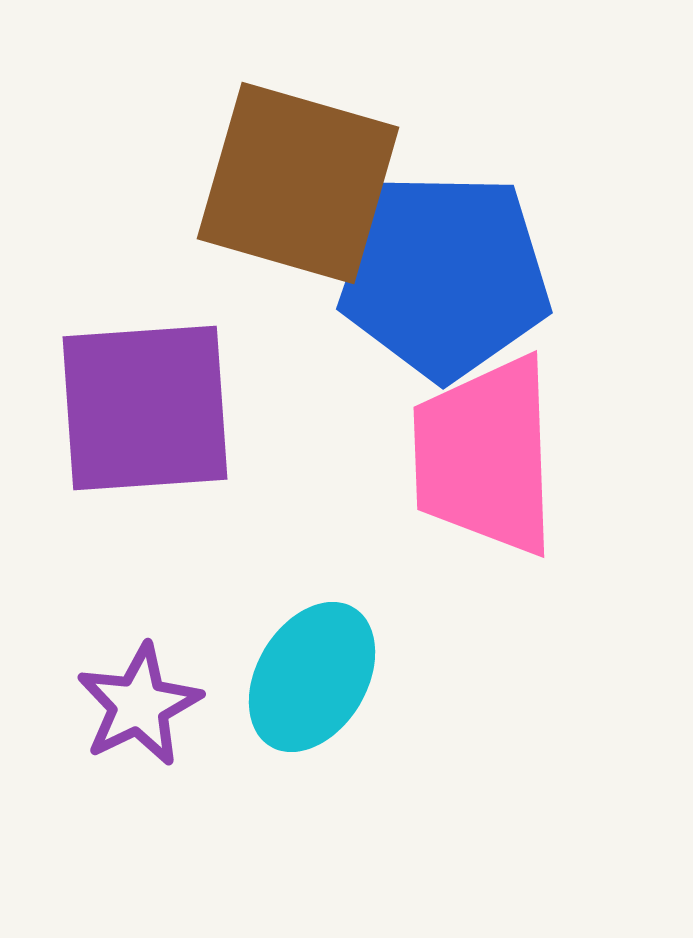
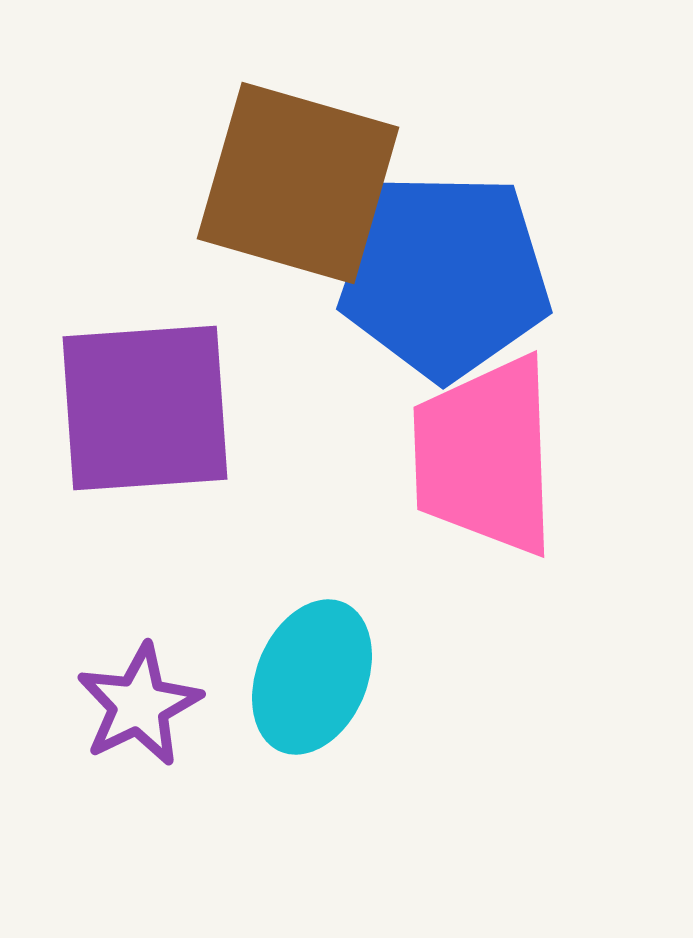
cyan ellipse: rotated 8 degrees counterclockwise
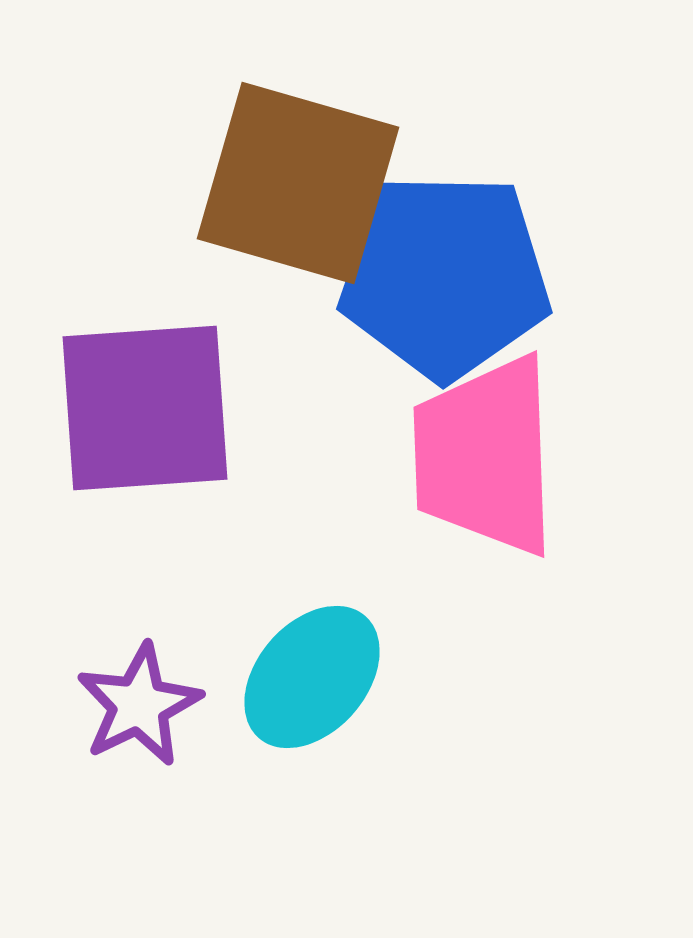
cyan ellipse: rotated 18 degrees clockwise
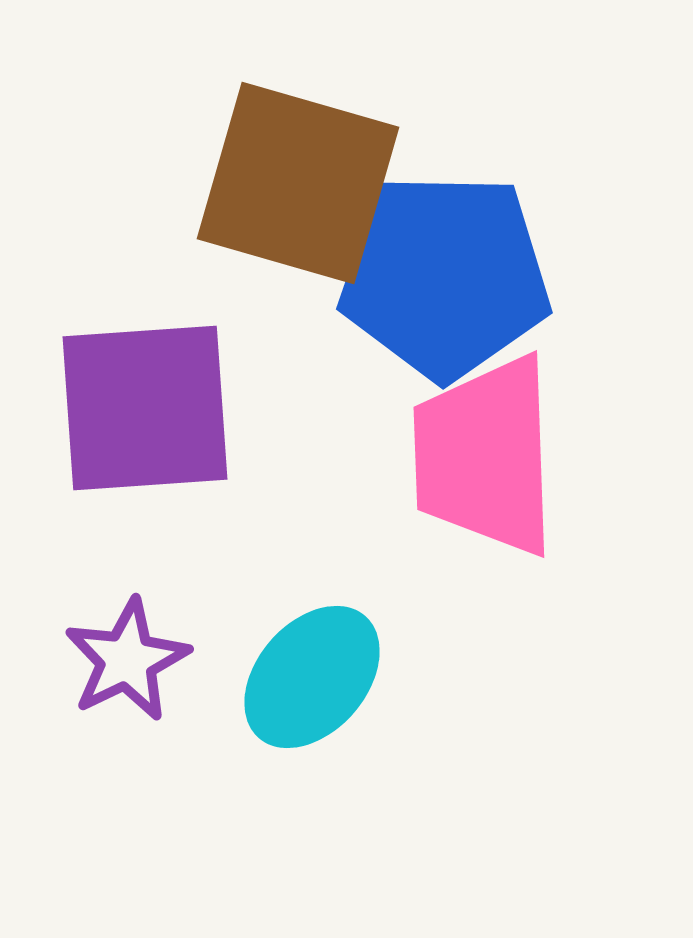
purple star: moved 12 px left, 45 px up
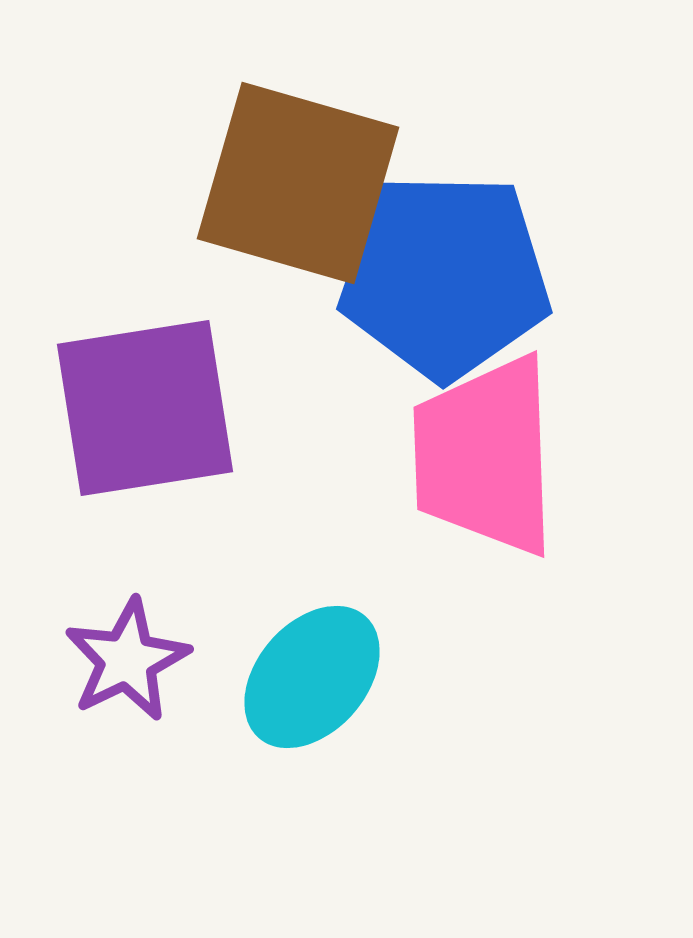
purple square: rotated 5 degrees counterclockwise
